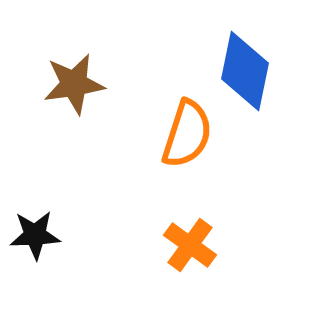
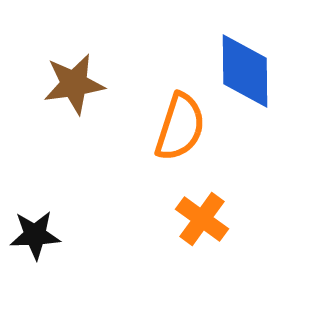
blue diamond: rotated 12 degrees counterclockwise
orange semicircle: moved 7 px left, 7 px up
orange cross: moved 12 px right, 26 px up
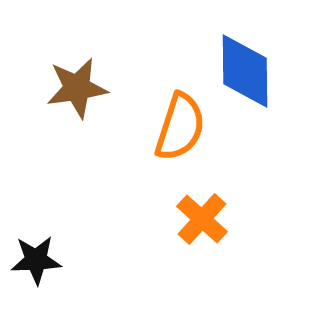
brown star: moved 3 px right, 4 px down
orange cross: rotated 6 degrees clockwise
black star: moved 1 px right, 25 px down
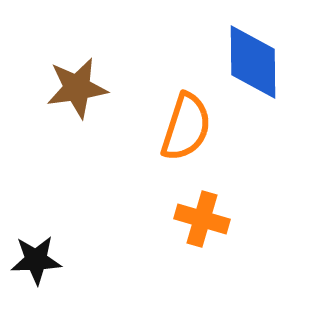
blue diamond: moved 8 px right, 9 px up
orange semicircle: moved 6 px right
orange cross: rotated 26 degrees counterclockwise
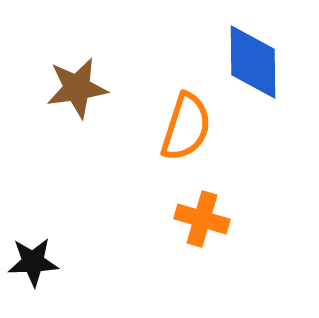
black star: moved 3 px left, 2 px down
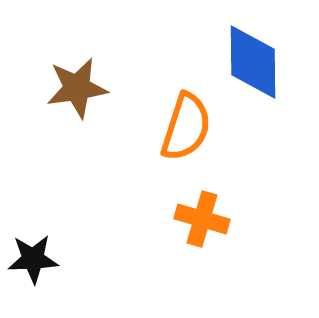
black star: moved 3 px up
